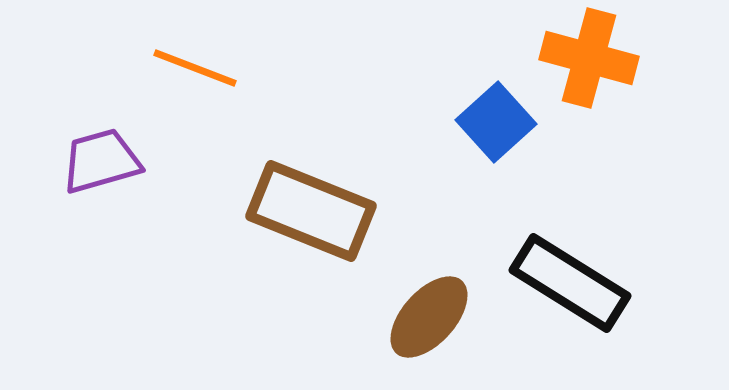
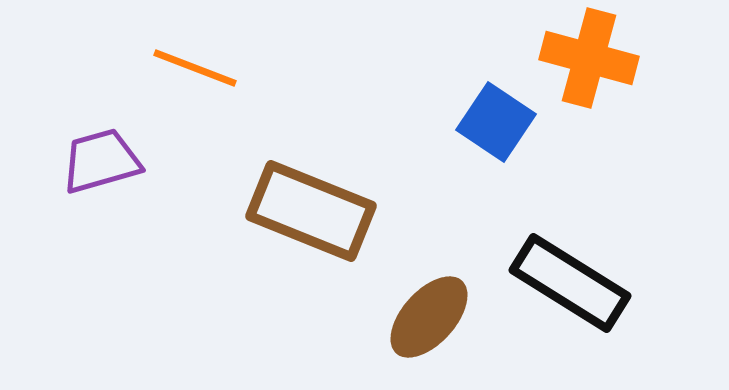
blue square: rotated 14 degrees counterclockwise
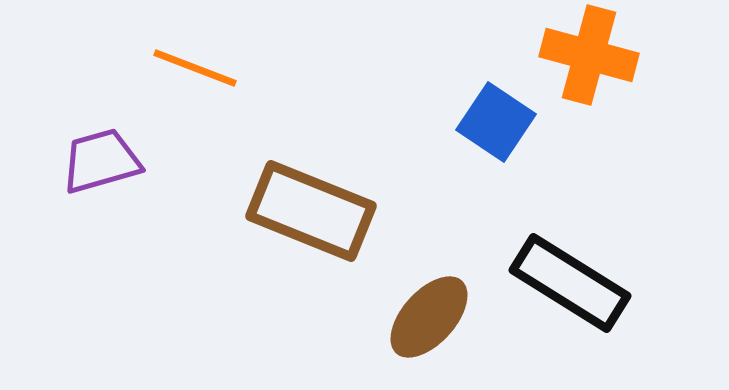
orange cross: moved 3 px up
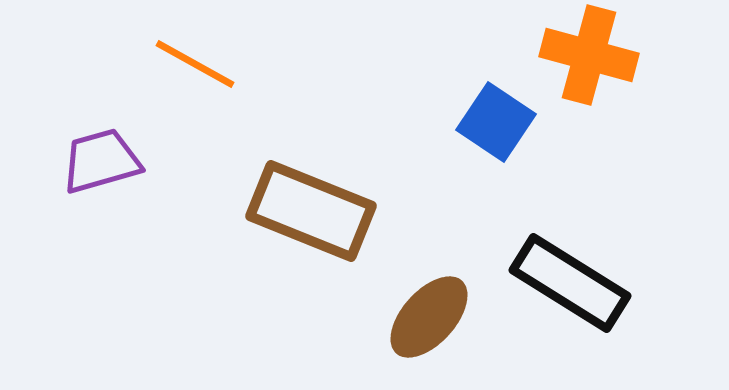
orange line: moved 4 px up; rotated 8 degrees clockwise
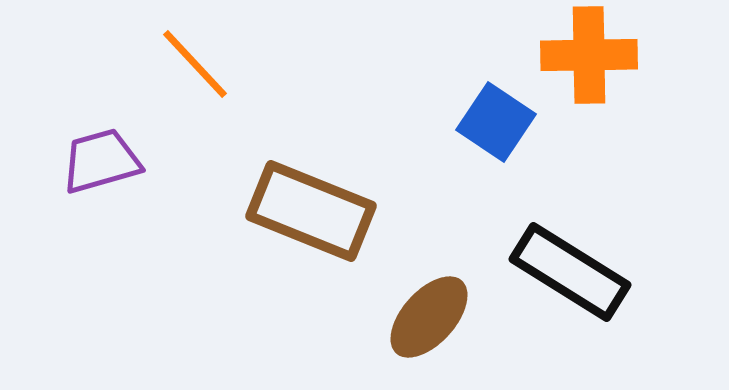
orange cross: rotated 16 degrees counterclockwise
orange line: rotated 18 degrees clockwise
black rectangle: moved 11 px up
